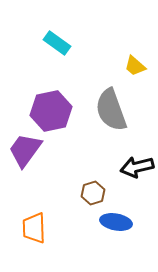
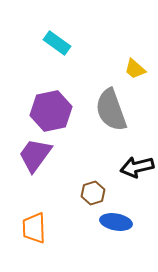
yellow trapezoid: moved 3 px down
purple trapezoid: moved 10 px right, 5 px down
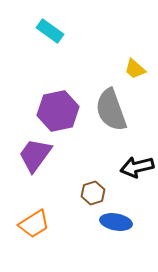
cyan rectangle: moved 7 px left, 12 px up
purple hexagon: moved 7 px right
orange trapezoid: moved 4 px up; rotated 120 degrees counterclockwise
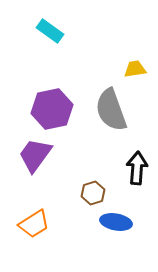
yellow trapezoid: rotated 130 degrees clockwise
purple hexagon: moved 6 px left, 2 px up
black arrow: moved 1 px down; rotated 108 degrees clockwise
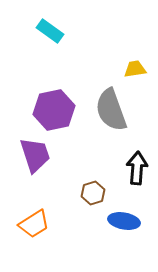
purple hexagon: moved 2 px right, 1 px down
purple trapezoid: rotated 126 degrees clockwise
blue ellipse: moved 8 px right, 1 px up
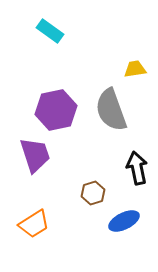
purple hexagon: moved 2 px right
black arrow: rotated 16 degrees counterclockwise
blue ellipse: rotated 36 degrees counterclockwise
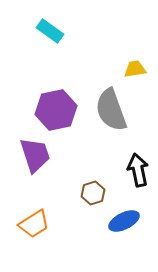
black arrow: moved 1 px right, 2 px down
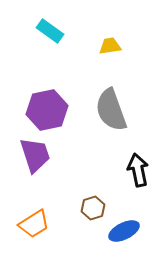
yellow trapezoid: moved 25 px left, 23 px up
purple hexagon: moved 9 px left
brown hexagon: moved 15 px down
blue ellipse: moved 10 px down
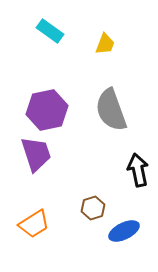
yellow trapezoid: moved 5 px left, 2 px up; rotated 120 degrees clockwise
purple trapezoid: moved 1 px right, 1 px up
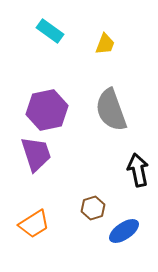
blue ellipse: rotated 8 degrees counterclockwise
